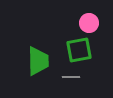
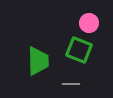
green square: rotated 32 degrees clockwise
gray line: moved 7 px down
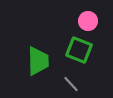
pink circle: moved 1 px left, 2 px up
gray line: rotated 48 degrees clockwise
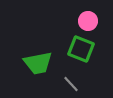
green square: moved 2 px right, 1 px up
green trapezoid: moved 2 px down; rotated 80 degrees clockwise
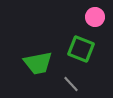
pink circle: moved 7 px right, 4 px up
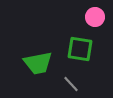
green square: moved 1 px left; rotated 12 degrees counterclockwise
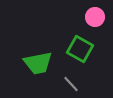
green square: rotated 20 degrees clockwise
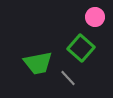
green square: moved 1 px right, 1 px up; rotated 12 degrees clockwise
gray line: moved 3 px left, 6 px up
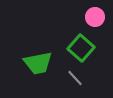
gray line: moved 7 px right
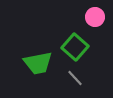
green square: moved 6 px left, 1 px up
